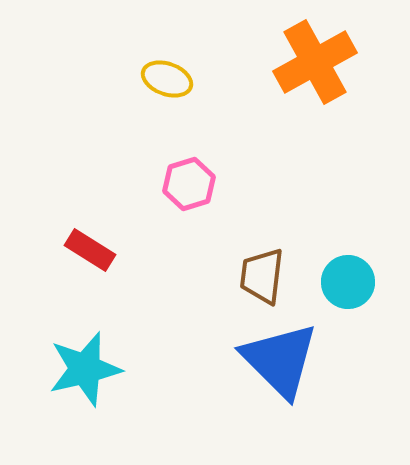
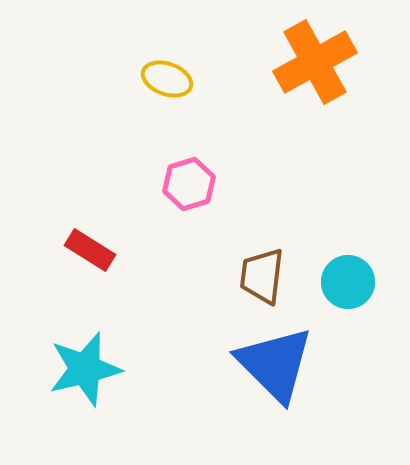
blue triangle: moved 5 px left, 4 px down
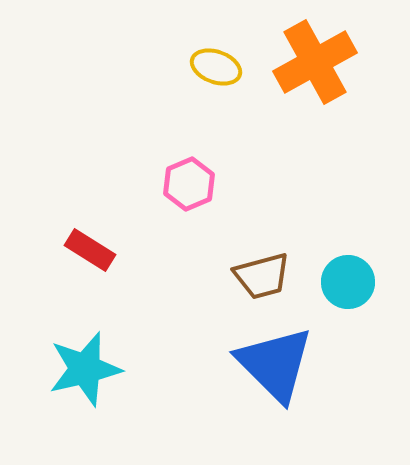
yellow ellipse: moved 49 px right, 12 px up
pink hexagon: rotated 6 degrees counterclockwise
brown trapezoid: rotated 112 degrees counterclockwise
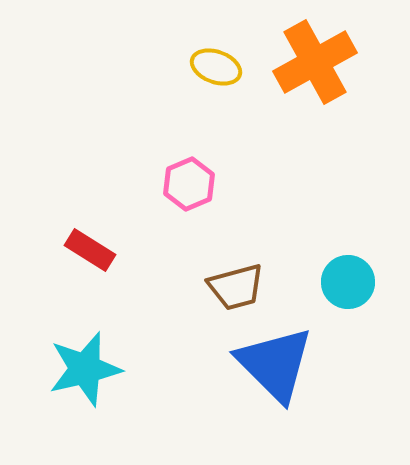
brown trapezoid: moved 26 px left, 11 px down
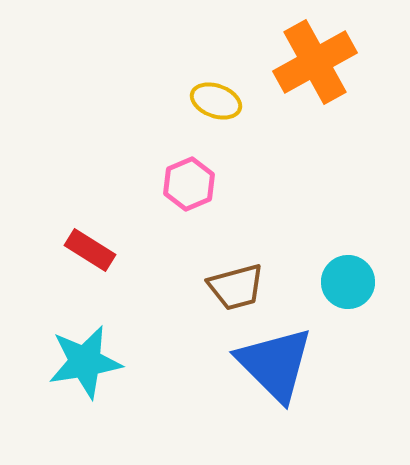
yellow ellipse: moved 34 px down
cyan star: moved 7 px up; rotated 4 degrees clockwise
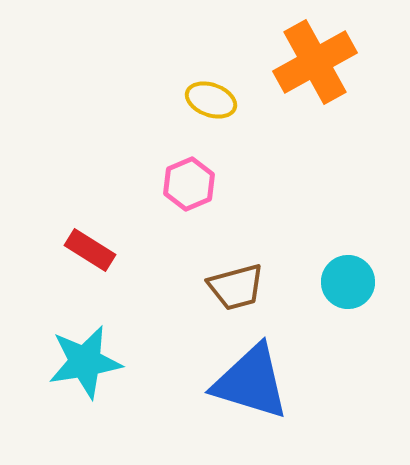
yellow ellipse: moved 5 px left, 1 px up
blue triangle: moved 24 px left, 18 px down; rotated 28 degrees counterclockwise
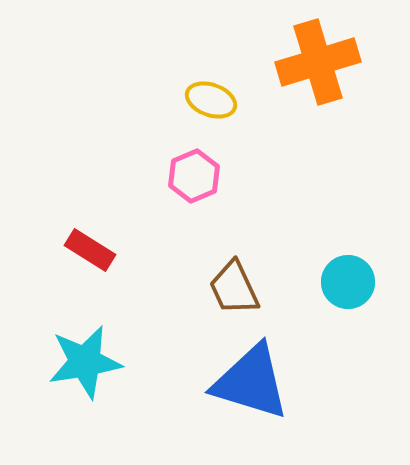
orange cross: moved 3 px right; rotated 12 degrees clockwise
pink hexagon: moved 5 px right, 8 px up
brown trapezoid: moved 2 px left, 1 px down; rotated 80 degrees clockwise
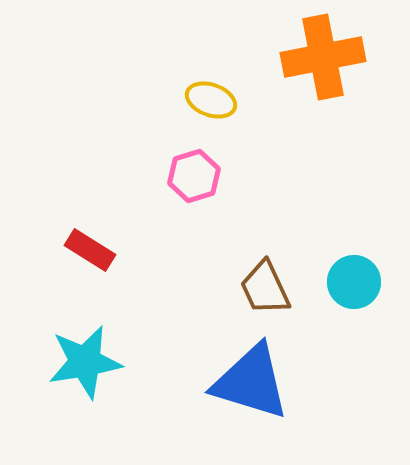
orange cross: moved 5 px right, 5 px up; rotated 6 degrees clockwise
pink hexagon: rotated 6 degrees clockwise
cyan circle: moved 6 px right
brown trapezoid: moved 31 px right
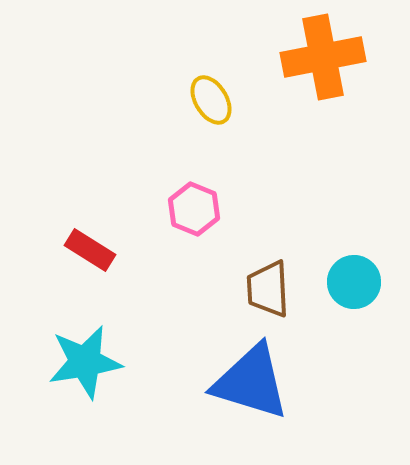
yellow ellipse: rotated 39 degrees clockwise
pink hexagon: moved 33 px down; rotated 21 degrees counterclockwise
brown trapezoid: moved 3 px right, 1 px down; rotated 22 degrees clockwise
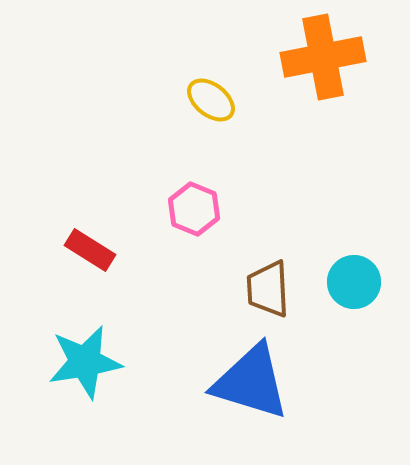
yellow ellipse: rotated 21 degrees counterclockwise
